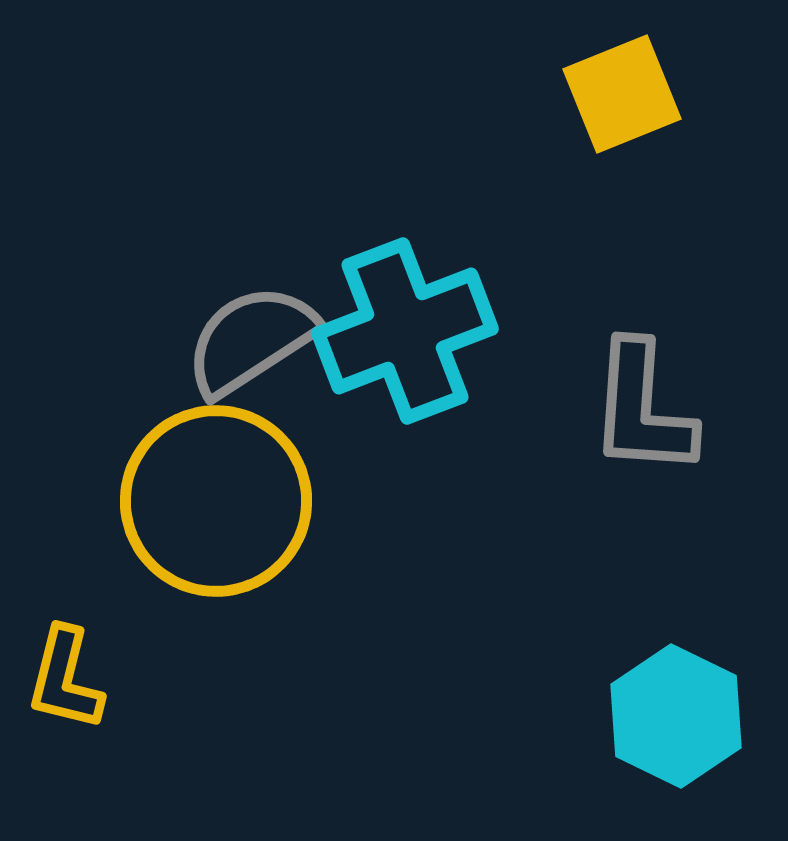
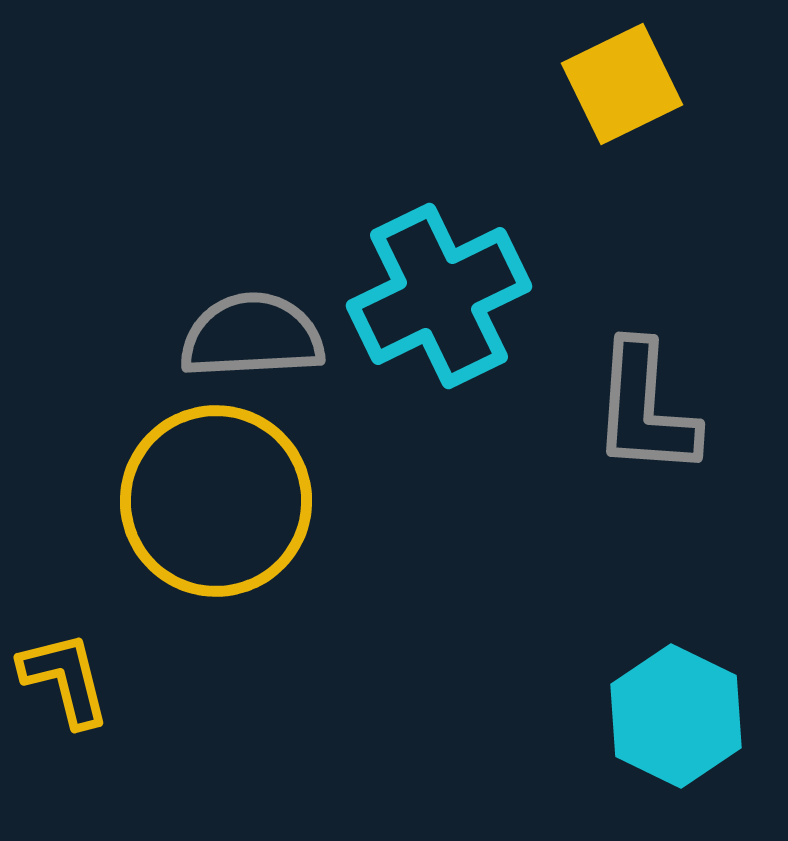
yellow square: moved 10 px up; rotated 4 degrees counterclockwise
cyan cross: moved 34 px right, 35 px up; rotated 5 degrees counterclockwise
gray semicircle: moved 1 px right, 4 px up; rotated 30 degrees clockwise
gray L-shape: moved 3 px right
yellow L-shape: rotated 152 degrees clockwise
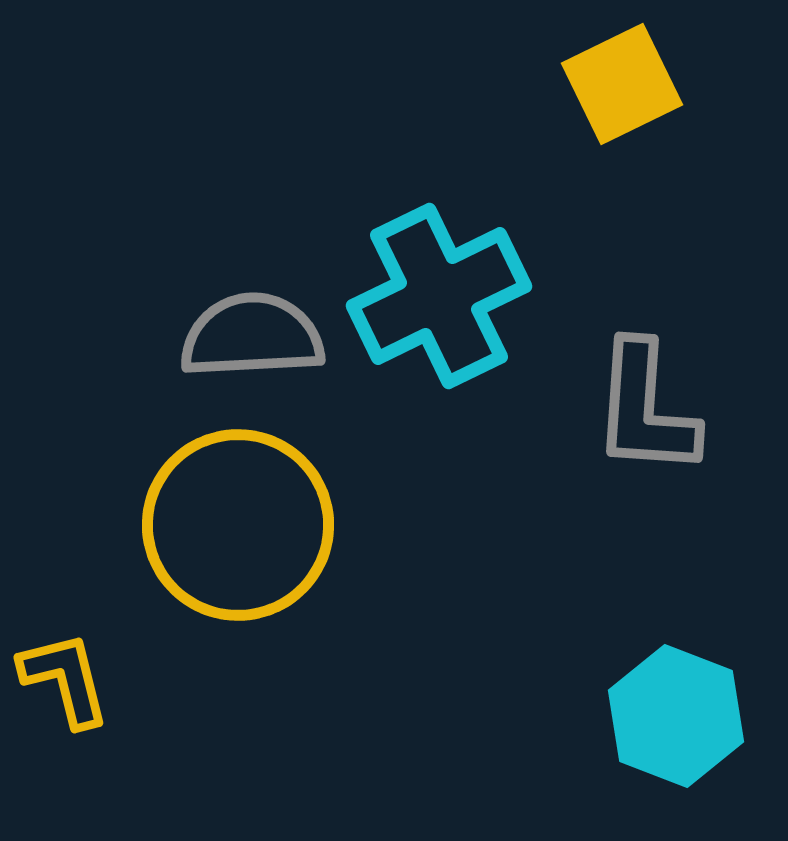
yellow circle: moved 22 px right, 24 px down
cyan hexagon: rotated 5 degrees counterclockwise
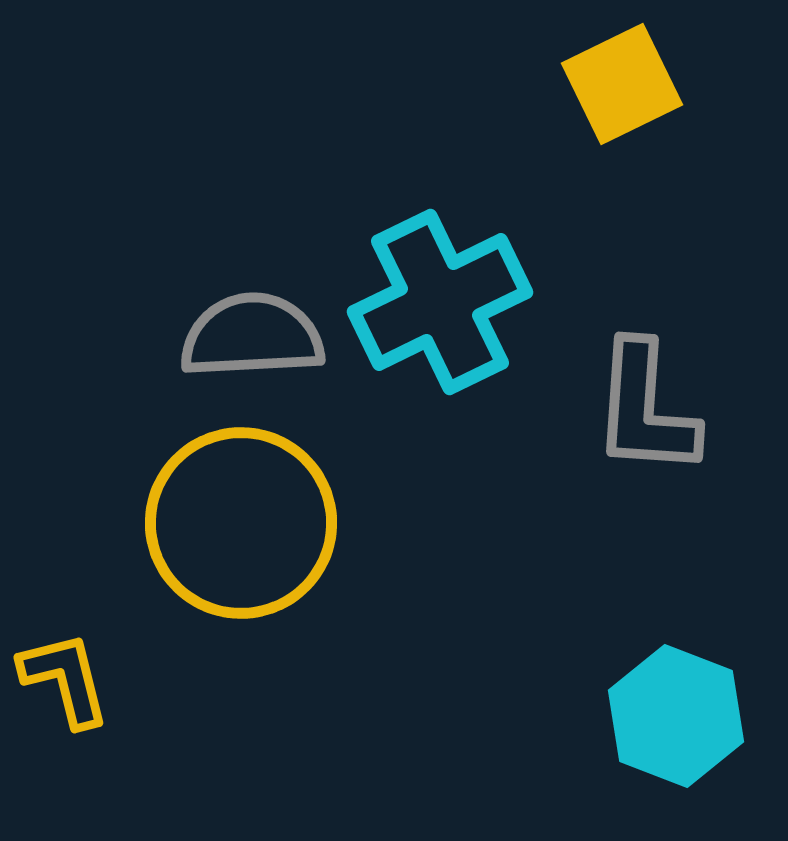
cyan cross: moved 1 px right, 6 px down
yellow circle: moved 3 px right, 2 px up
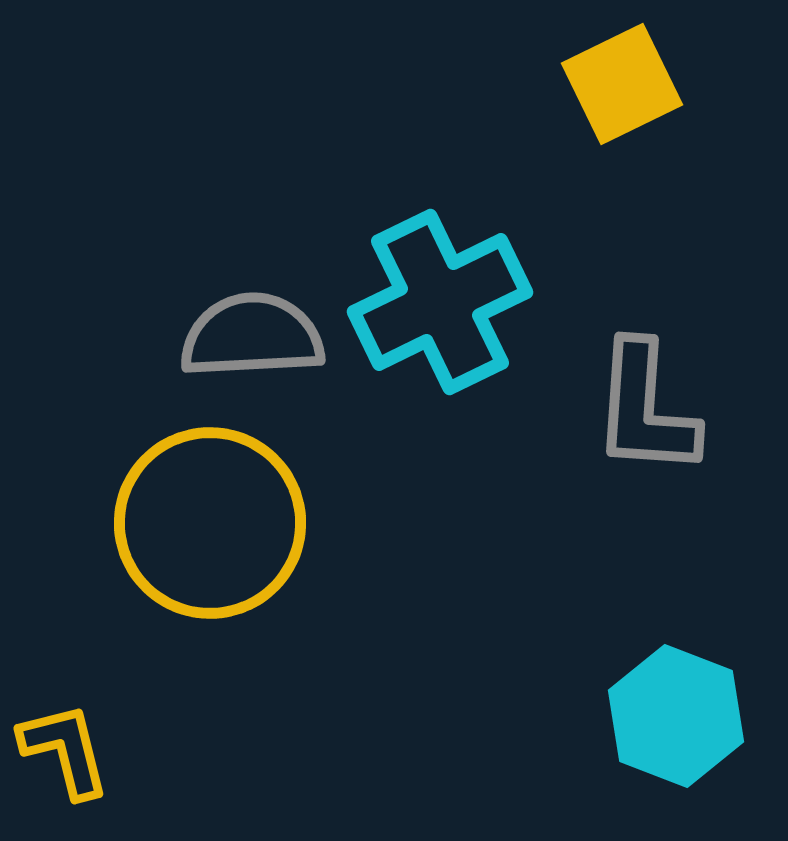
yellow circle: moved 31 px left
yellow L-shape: moved 71 px down
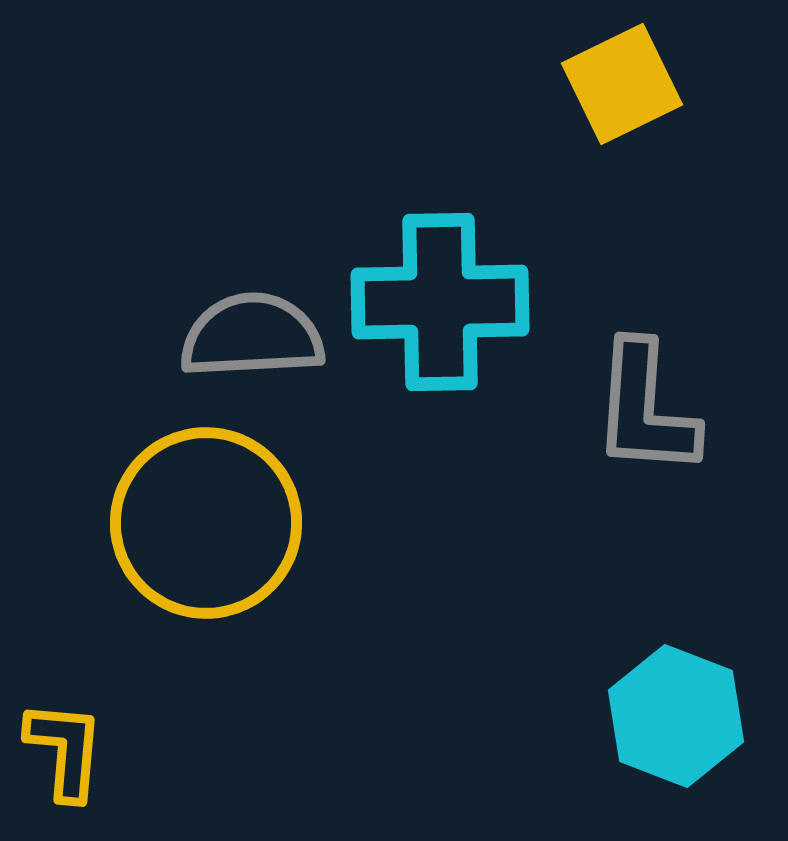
cyan cross: rotated 25 degrees clockwise
yellow circle: moved 4 px left
yellow L-shape: rotated 19 degrees clockwise
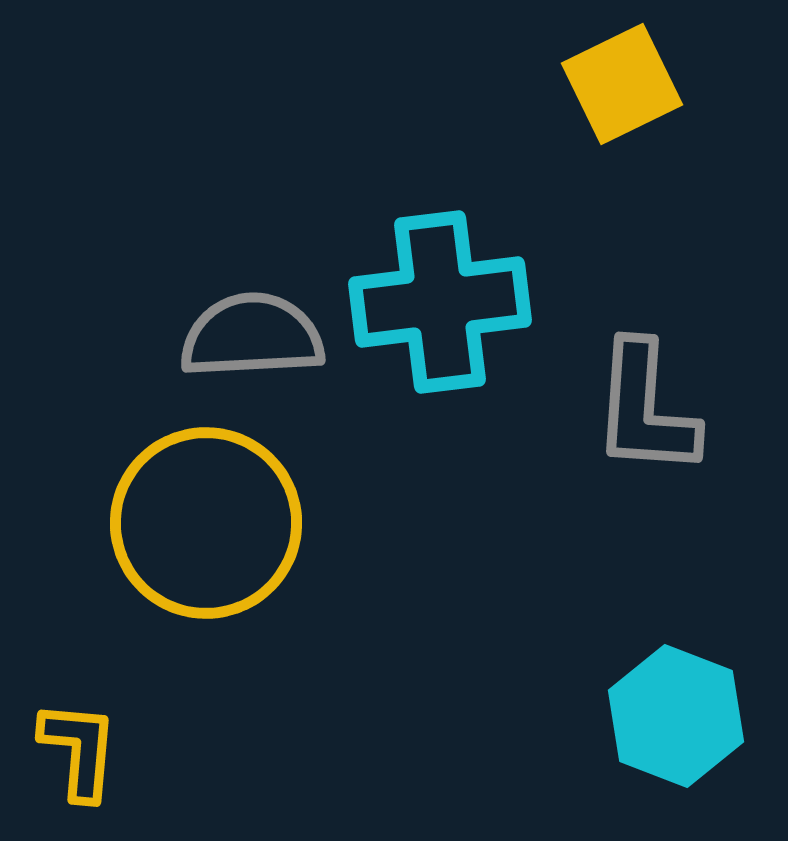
cyan cross: rotated 6 degrees counterclockwise
yellow L-shape: moved 14 px right
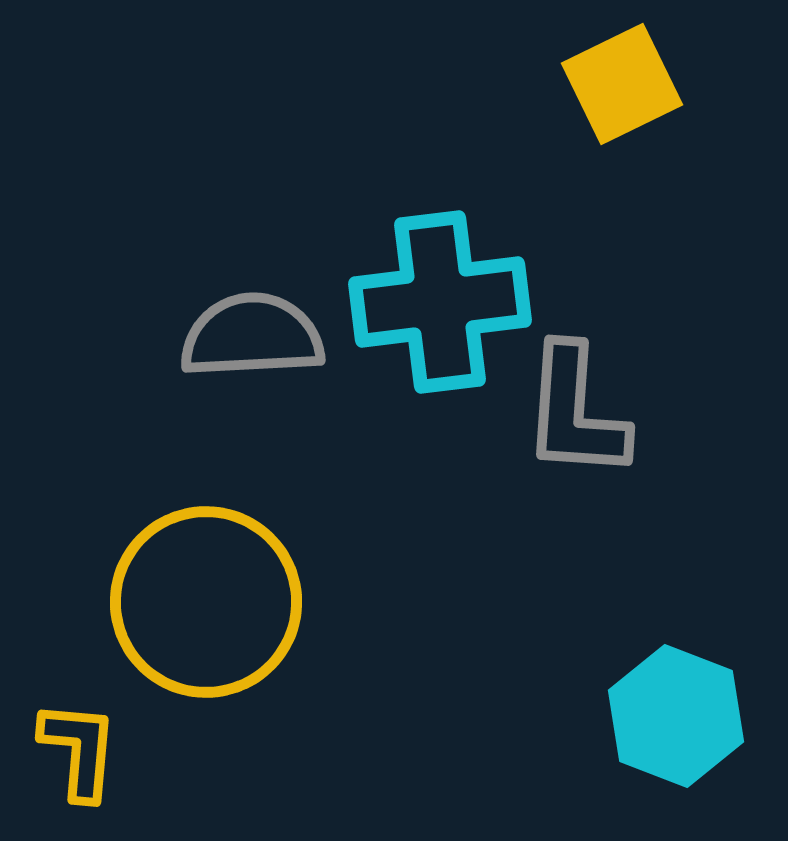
gray L-shape: moved 70 px left, 3 px down
yellow circle: moved 79 px down
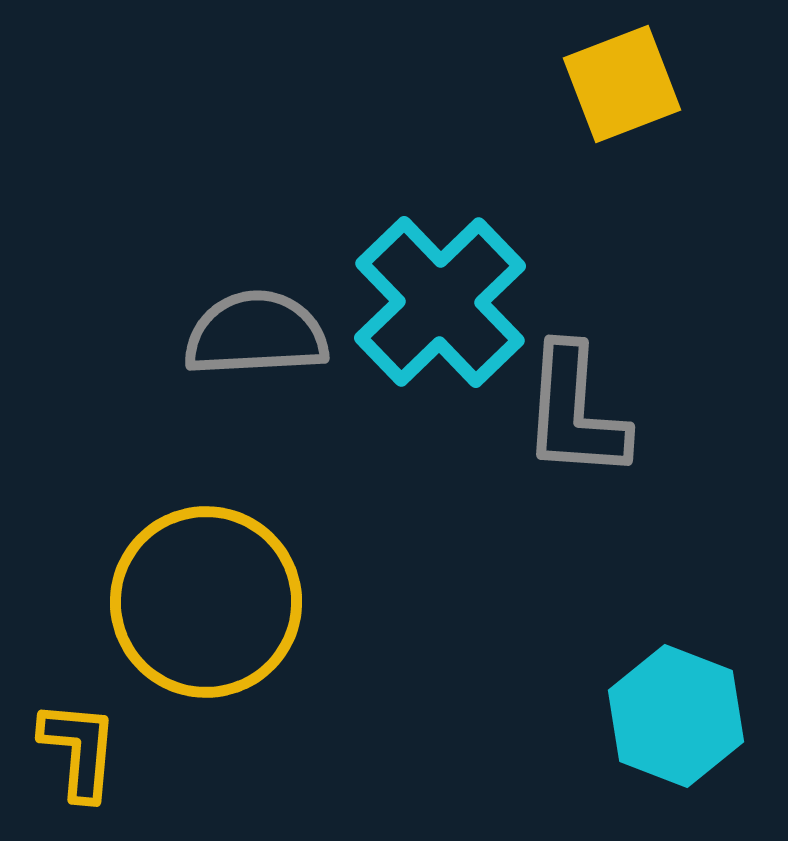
yellow square: rotated 5 degrees clockwise
cyan cross: rotated 37 degrees counterclockwise
gray semicircle: moved 4 px right, 2 px up
